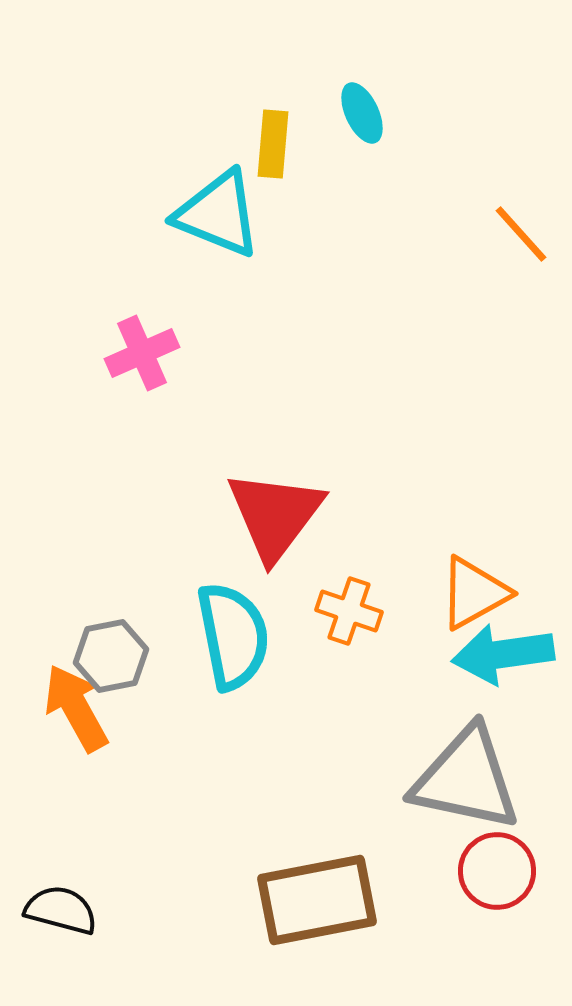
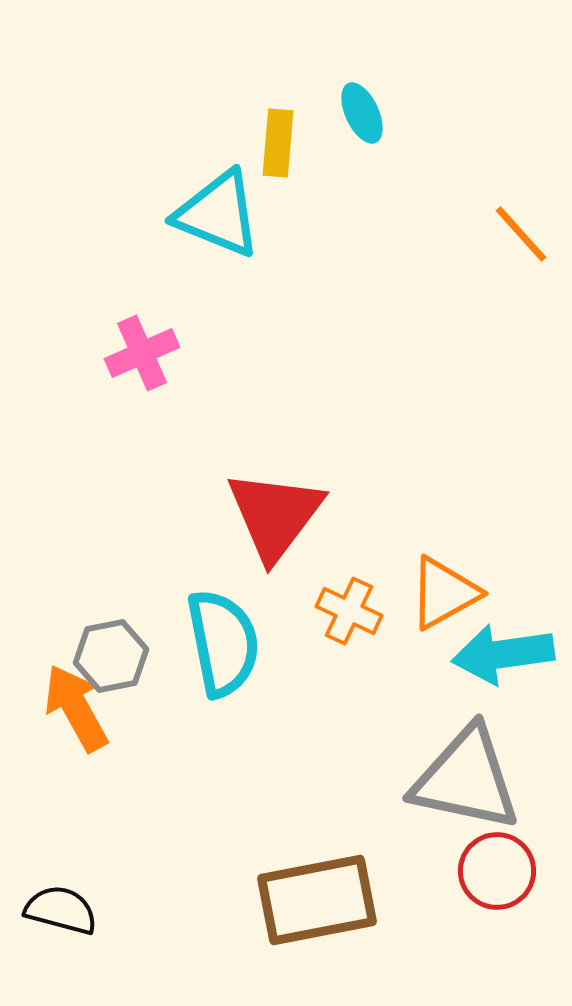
yellow rectangle: moved 5 px right, 1 px up
orange triangle: moved 30 px left
orange cross: rotated 6 degrees clockwise
cyan semicircle: moved 10 px left, 7 px down
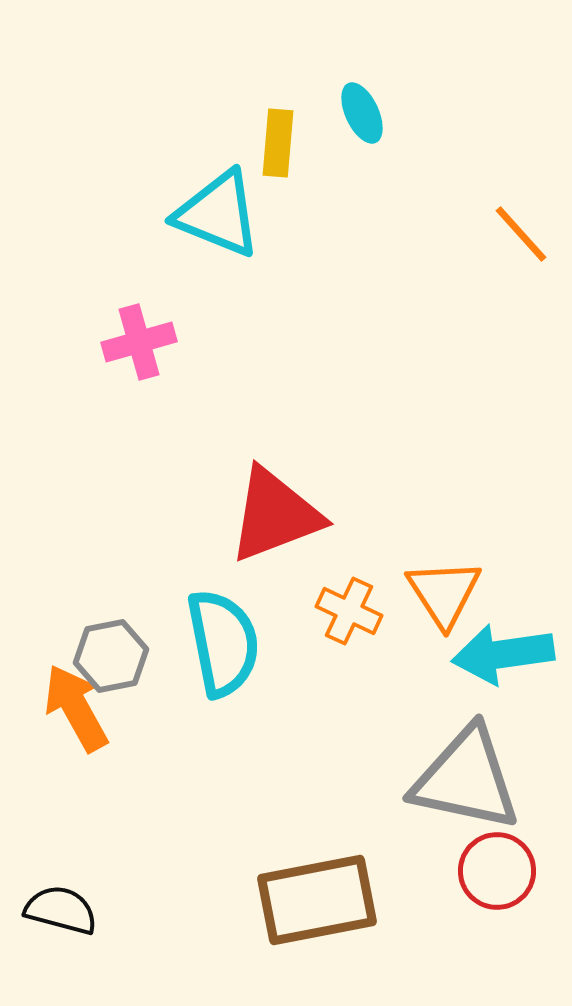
pink cross: moved 3 px left, 11 px up; rotated 8 degrees clockwise
red triangle: rotated 32 degrees clockwise
orange triangle: rotated 34 degrees counterclockwise
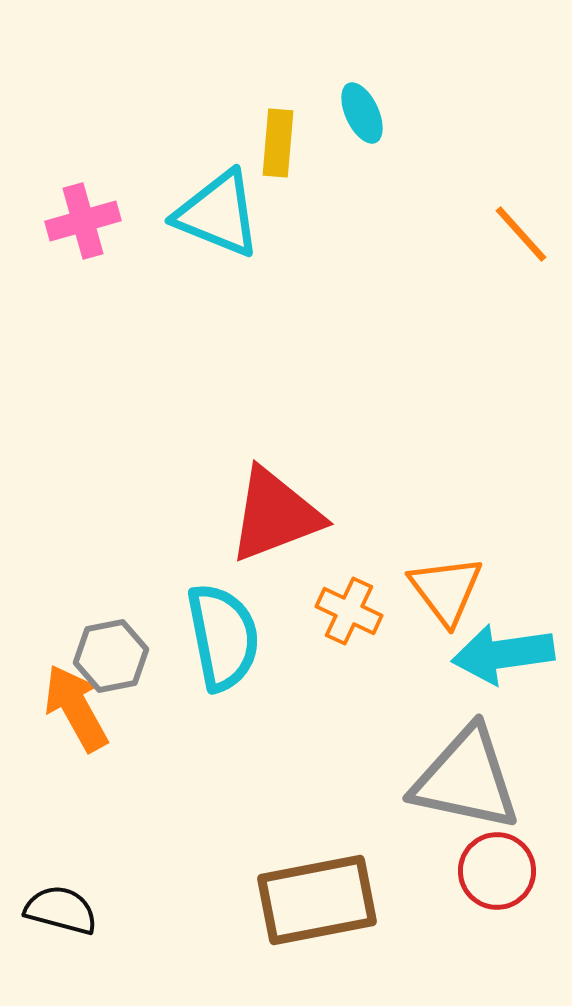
pink cross: moved 56 px left, 121 px up
orange triangle: moved 2 px right, 3 px up; rotated 4 degrees counterclockwise
cyan semicircle: moved 6 px up
